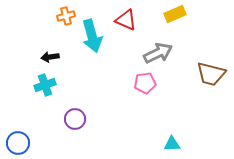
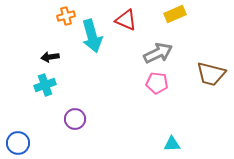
pink pentagon: moved 12 px right; rotated 15 degrees clockwise
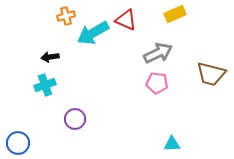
cyan arrow: moved 1 px right, 3 px up; rotated 76 degrees clockwise
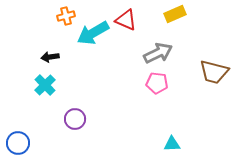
brown trapezoid: moved 3 px right, 2 px up
cyan cross: rotated 25 degrees counterclockwise
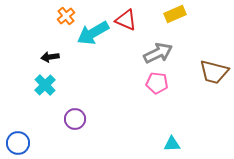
orange cross: rotated 24 degrees counterclockwise
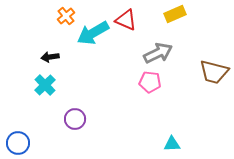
pink pentagon: moved 7 px left, 1 px up
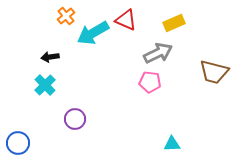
yellow rectangle: moved 1 px left, 9 px down
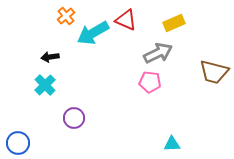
purple circle: moved 1 px left, 1 px up
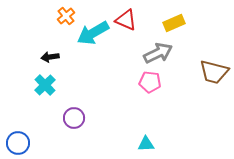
cyan triangle: moved 26 px left
